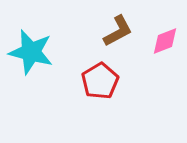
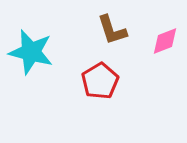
brown L-shape: moved 6 px left, 1 px up; rotated 100 degrees clockwise
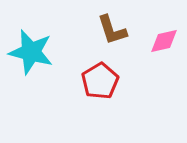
pink diamond: moved 1 px left; rotated 8 degrees clockwise
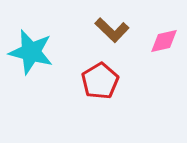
brown L-shape: rotated 28 degrees counterclockwise
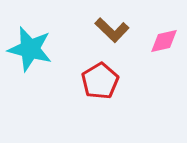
cyan star: moved 1 px left, 3 px up
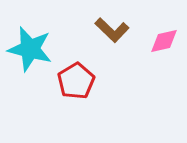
red pentagon: moved 24 px left
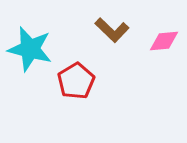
pink diamond: rotated 8 degrees clockwise
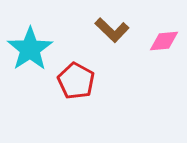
cyan star: rotated 24 degrees clockwise
red pentagon: rotated 12 degrees counterclockwise
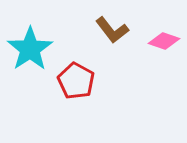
brown L-shape: rotated 8 degrees clockwise
pink diamond: rotated 24 degrees clockwise
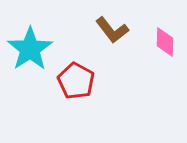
pink diamond: moved 1 px right, 1 px down; rotated 72 degrees clockwise
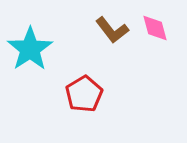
pink diamond: moved 10 px left, 14 px up; rotated 16 degrees counterclockwise
red pentagon: moved 8 px right, 13 px down; rotated 12 degrees clockwise
